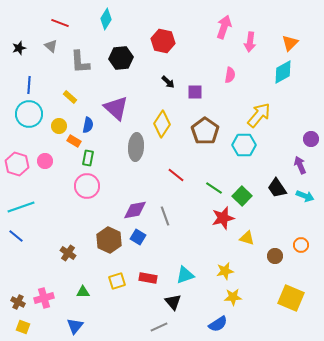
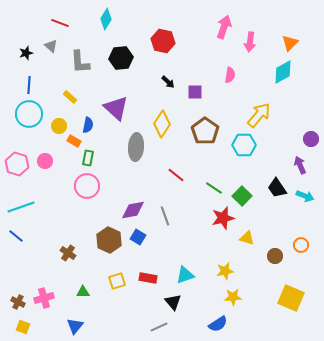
black star at (19, 48): moved 7 px right, 5 px down
purple diamond at (135, 210): moved 2 px left
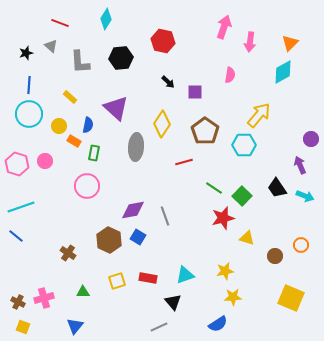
green rectangle at (88, 158): moved 6 px right, 5 px up
red line at (176, 175): moved 8 px right, 13 px up; rotated 54 degrees counterclockwise
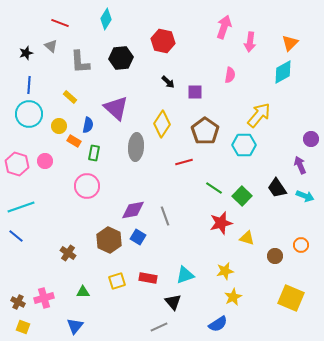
red star at (223, 218): moved 2 px left, 5 px down
yellow star at (233, 297): rotated 24 degrees counterclockwise
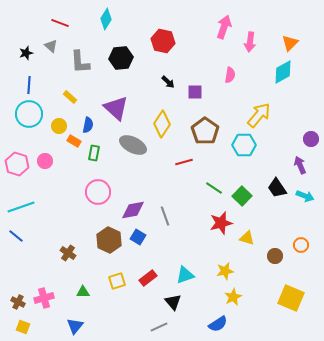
gray ellipse at (136, 147): moved 3 px left, 2 px up; rotated 68 degrees counterclockwise
pink circle at (87, 186): moved 11 px right, 6 px down
red rectangle at (148, 278): rotated 48 degrees counterclockwise
